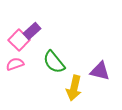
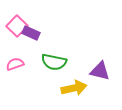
purple rectangle: moved 1 px left, 2 px down; rotated 66 degrees clockwise
pink square: moved 2 px left, 14 px up
green semicircle: rotated 40 degrees counterclockwise
yellow arrow: rotated 115 degrees counterclockwise
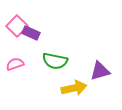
green semicircle: moved 1 px right, 1 px up
purple triangle: rotated 30 degrees counterclockwise
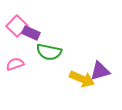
green semicircle: moved 6 px left, 9 px up
yellow arrow: moved 8 px right, 9 px up; rotated 35 degrees clockwise
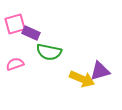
pink square: moved 2 px left, 2 px up; rotated 30 degrees clockwise
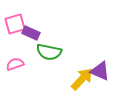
purple triangle: rotated 40 degrees clockwise
yellow arrow: rotated 70 degrees counterclockwise
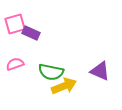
green semicircle: moved 2 px right, 20 px down
yellow arrow: moved 18 px left, 7 px down; rotated 25 degrees clockwise
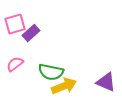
purple rectangle: rotated 66 degrees counterclockwise
pink semicircle: rotated 18 degrees counterclockwise
purple triangle: moved 6 px right, 11 px down
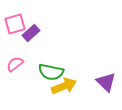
purple triangle: rotated 20 degrees clockwise
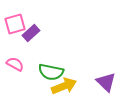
pink semicircle: rotated 66 degrees clockwise
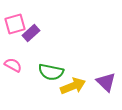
pink semicircle: moved 2 px left, 1 px down
yellow arrow: moved 9 px right
